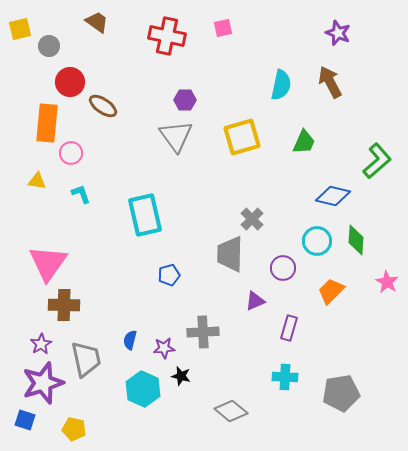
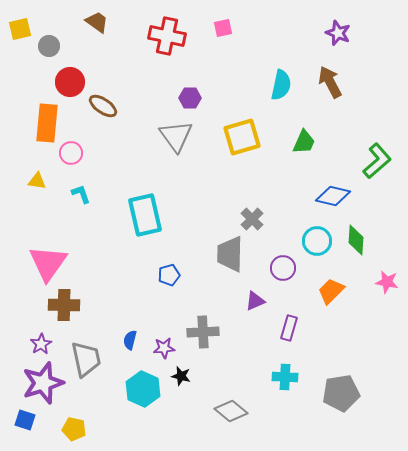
purple hexagon at (185, 100): moved 5 px right, 2 px up
pink star at (387, 282): rotated 20 degrees counterclockwise
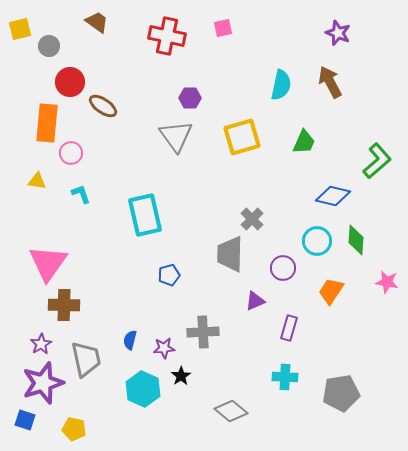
orange trapezoid at (331, 291): rotated 12 degrees counterclockwise
black star at (181, 376): rotated 24 degrees clockwise
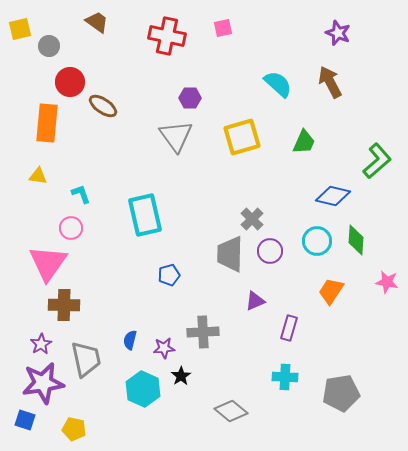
cyan semicircle at (281, 85): moved 3 px left, 1 px up; rotated 60 degrees counterclockwise
pink circle at (71, 153): moved 75 px down
yellow triangle at (37, 181): moved 1 px right, 5 px up
purple circle at (283, 268): moved 13 px left, 17 px up
purple star at (43, 383): rotated 9 degrees clockwise
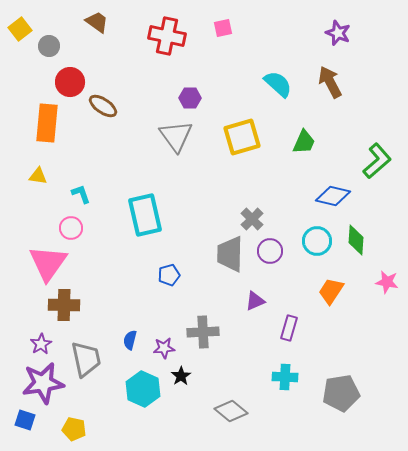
yellow square at (20, 29): rotated 25 degrees counterclockwise
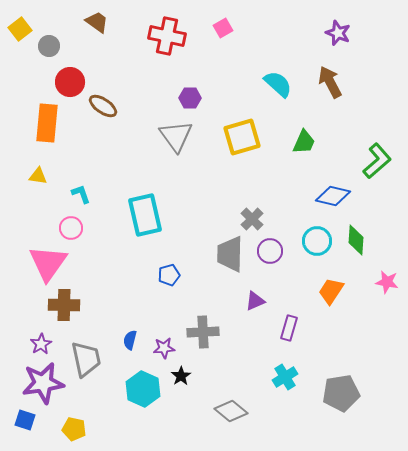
pink square at (223, 28): rotated 18 degrees counterclockwise
cyan cross at (285, 377): rotated 35 degrees counterclockwise
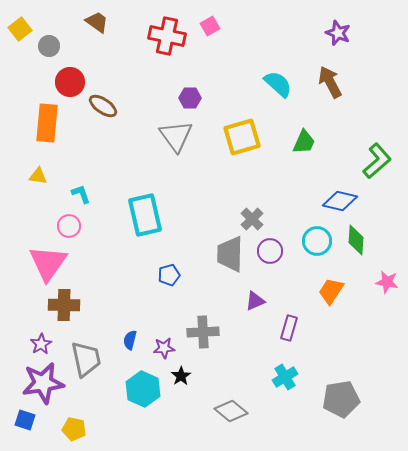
pink square at (223, 28): moved 13 px left, 2 px up
blue diamond at (333, 196): moved 7 px right, 5 px down
pink circle at (71, 228): moved 2 px left, 2 px up
gray pentagon at (341, 393): moved 6 px down
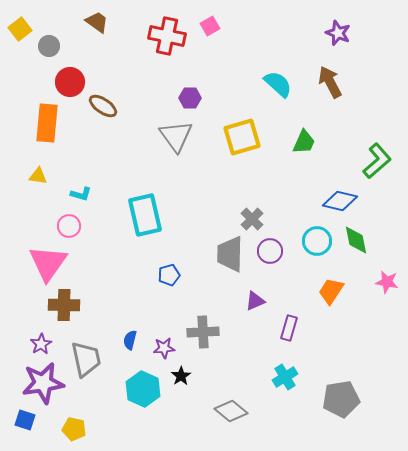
cyan L-shape at (81, 194): rotated 125 degrees clockwise
green diamond at (356, 240): rotated 16 degrees counterclockwise
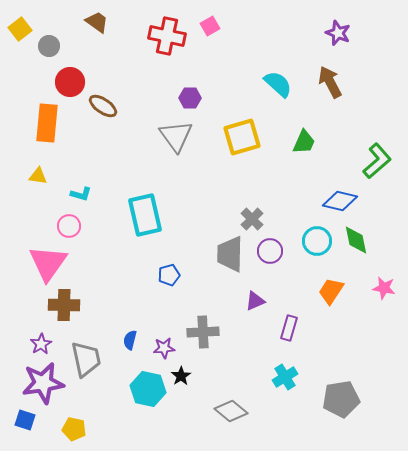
pink star at (387, 282): moved 3 px left, 6 px down
cyan hexagon at (143, 389): moved 5 px right; rotated 12 degrees counterclockwise
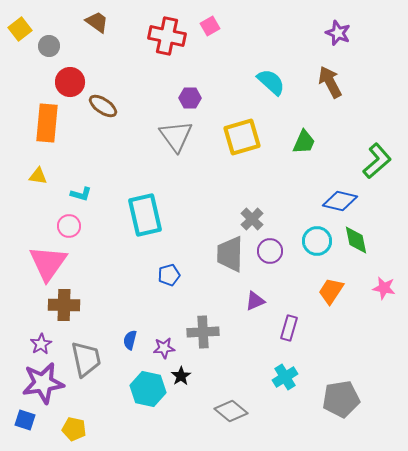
cyan semicircle at (278, 84): moved 7 px left, 2 px up
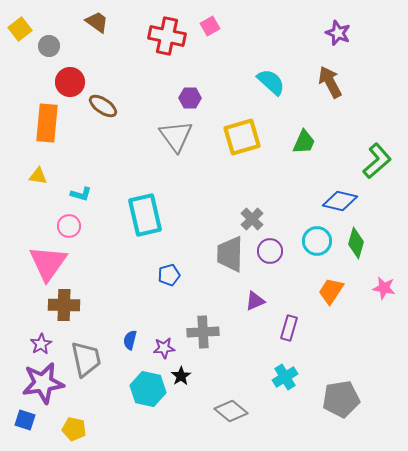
green diamond at (356, 240): moved 3 px down; rotated 28 degrees clockwise
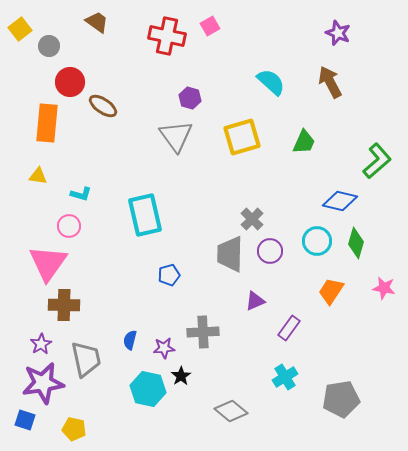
purple hexagon at (190, 98): rotated 15 degrees clockwise
purple rectangle at (289, 328): rotated 20 degrees clockwise
